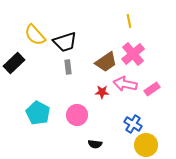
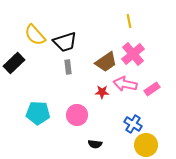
cyan pentagon: rotated 25 degrees counterclockwise
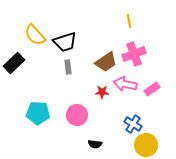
pink cross: moved 1 px right; rotated 20 degrees clockwise
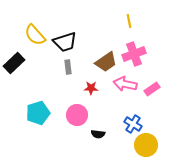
red star: moved 11 px left, 4 px up
cyan pentagon: rotated 20 degrees counterclockwise
black semicircle: moved 3 px right, 10 px up
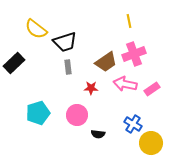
yellow semicircle: moved 1 px right, 6 px up; rotated 10 degrees counterclockwise
yellow circle: moved 5 px right, 2 px up
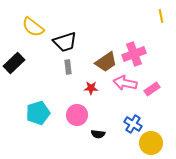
yellow line: moved 32 px right, 5 px up
yellow semicircle: moved 3 px left, 2 px up
pink arrow: moved 1 px up
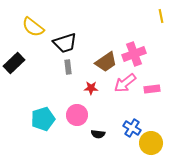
black trapezoid: moved 1 px down
pink arrow: rotated 50 degrees counterclockwise
pink rectangle: rotated 28 degrees clockwise
cyan pentagon: moved 5 px right, 6 px down
blue cross: moved 1 px left, 4 px down
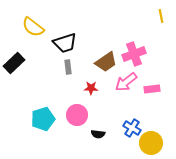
pink arrow: moved 1 px right, 1 px up
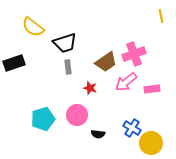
black rectangle: rotated 25 degrees clockwise
red star: moved 1 px left; rotated 16 degrees clockwise
